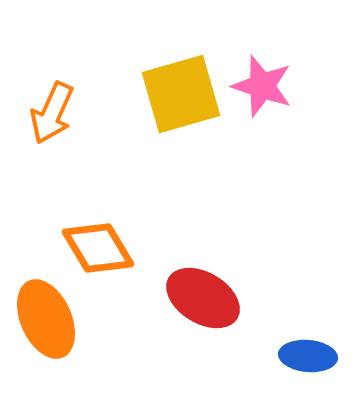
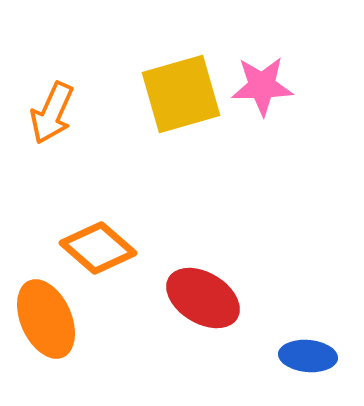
pink star: rotated 20 degrees counterclockwise
orange diamond: rotated 18 degrees counterclockwise
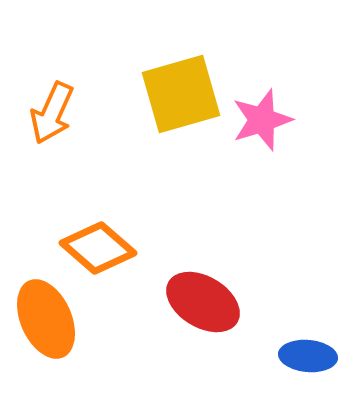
pink star: moved 34 px down; rotated 16 degrees counterclockwise
red ellipse: moved 4 px down
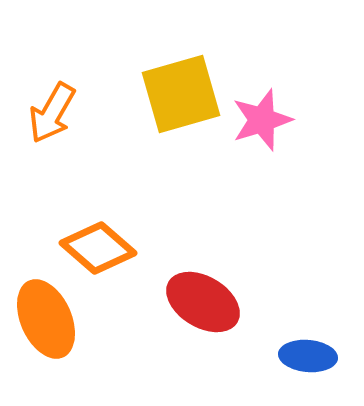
orange arrow: rotated 6 degrees clockwise
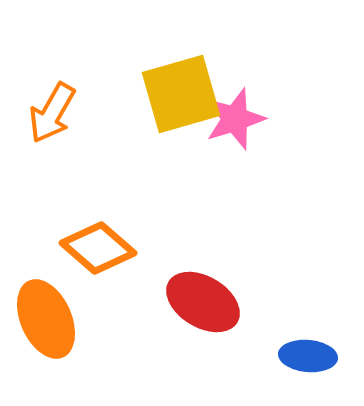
pink star: moved 27 px left, 1 px up
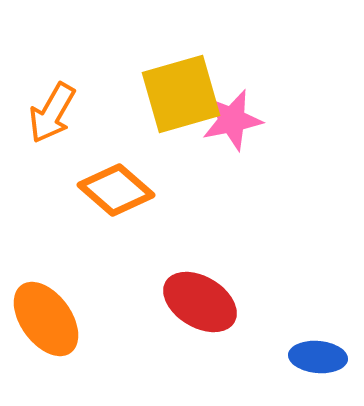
pink star: moved 3 px left, 1 px down; rotated 6 degrees clockwise
orange diamond: moved 18 px right, 58 px up
red ellipse: moved 3 px left
orange ellipse: rotated 12 degrees counterclockwise
blue ellipse: moved 10 px right, 1 px down
